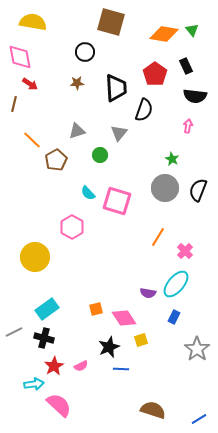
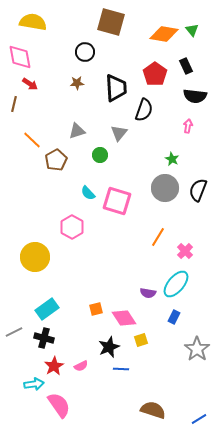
pink semicircle at (59, 405): rotated 12 degrees clockwise
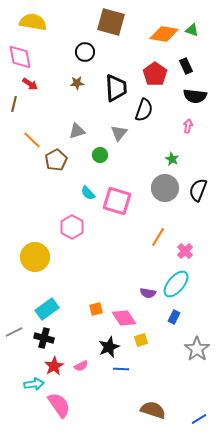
green triangle at (192, 30): rotated 32 degrees counterclockwise
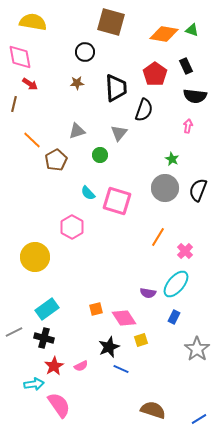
blue line at (121, 369): rotated 21 degrees clockwise
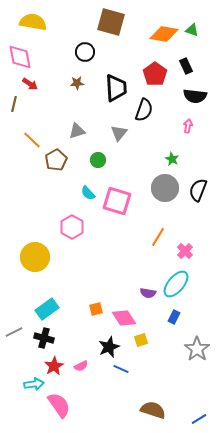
green circle at (100, 155): moved 2 px left, 5 px down
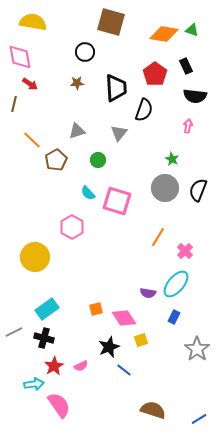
blue line at (121, 369): moved 3 px right, 1 px down; rotated 14 degrees clockwise
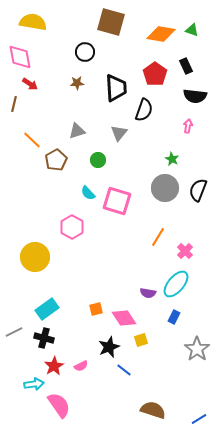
orange diamond at (164, 34): moved 3 px left
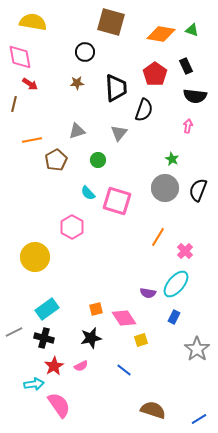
orange line at (32, 140): rotated 54 degrees counterclockwise
black star at (109, 347): moved 18 px left, 9 px up; rotated 10 degrees clockwise
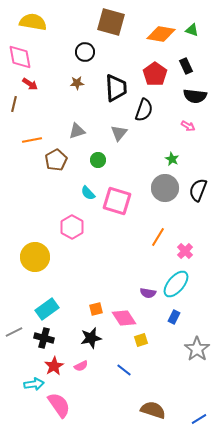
pink arrow at (188, 126): rotated 112 degrees clockwise
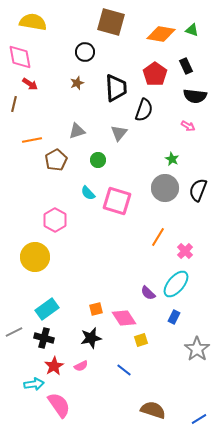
brown star at (77, 83): rotated 16 degrees counterclockwise
pink hexagon at (72, 227): moved 17 px left, 7 px up
purple semicircle at (148, 293): rotated 35 degrees clockwise
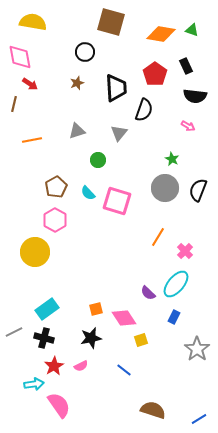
brown pentagon at (56, 160): moved 27 px down
yellow circle at (35, 257): moved 5 px up
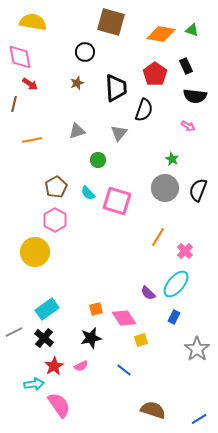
black cross at (44, 338): rotated 24 degrees clockwise
